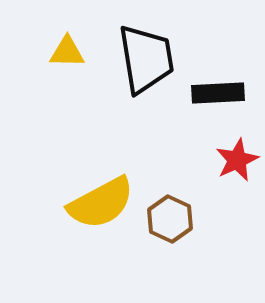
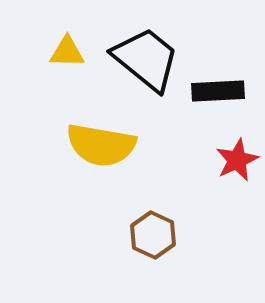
black trapezoid: rotated 42 degrees counterclockwise
black rectangle: moved 2 px up
yellow semicircle: moved 58 px up; rotated 38 degrees clockwise
brown hexagon: moved 17 px left, 16 px down
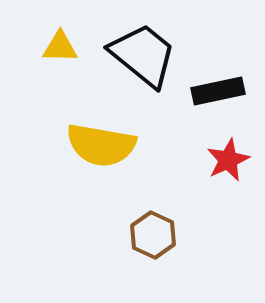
yellow triangle: moved 7 px left, 5 px up
black trapezoid: moved 3 px left, 4 px up
black rectangle: rotated 9 degrees counterclockwise
red star: moved 9 px left
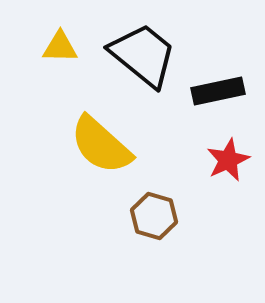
yellow semicircle: rotated 32 degrees clockwise
brown hexagon: moved 1 px right, 19 px up; rotated 9 degrees counterclockwise
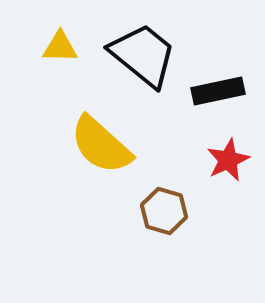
brown hexagon: moved 10 px right, 5 px up
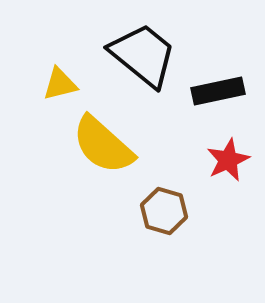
yellow triangle: moved 37 px down; rotated 15 degrees counterclockwise
yellow semicircle: moved 2 px right
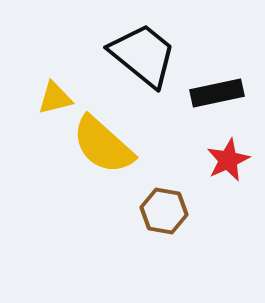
yellow triangle: moved 5 px left, 14 px down
black rectangle: moved 1 px left, 2 px down
brown hexagon: rotated 6 degrees counterclockwise
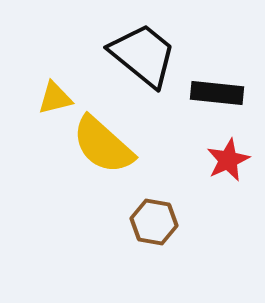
black rectangle: rotated 18 degrees clockwise
brown hexagon: moved 10 px left, 11 px down
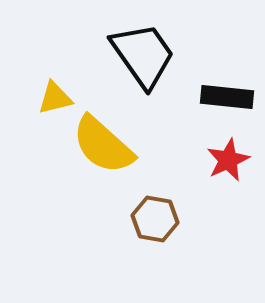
black trapezoid: rotated 16 degrees clockwise
black rectangle: moved 10 px right, 4 px down
brown hexagon: moved 1 px right, 3 px up
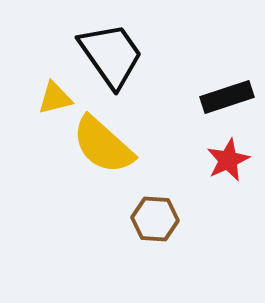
black trapezoid: moved 32 px left
black rectangle: rotated 24 degrees counterclockwise
brown hexagon: rotated 6 degrees counterclockwise
